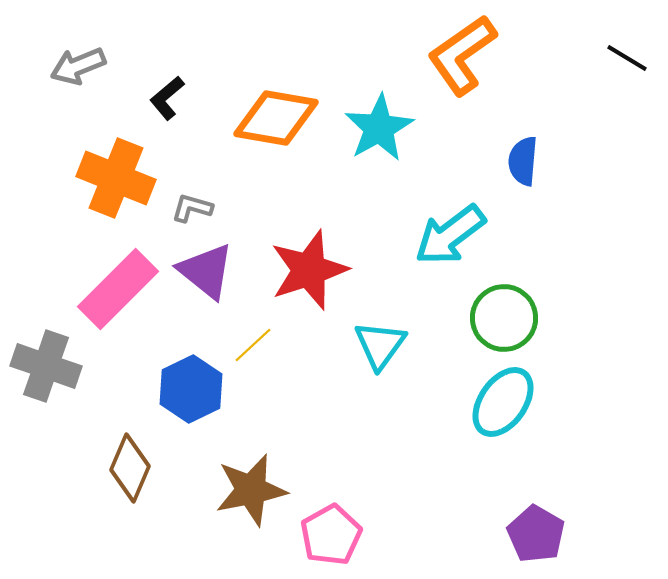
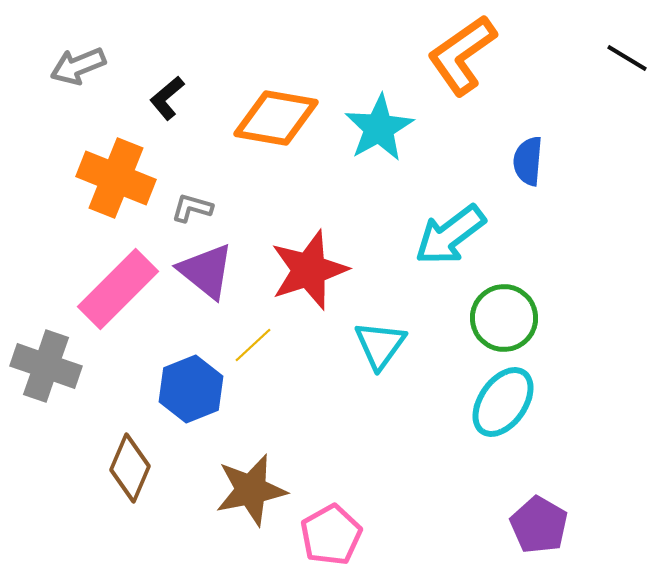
blue semicircle: moved 5 px right
blue hexagon: rotated 4 degrees clockwise
purple pentagon: moved 3 px right, 9 px up
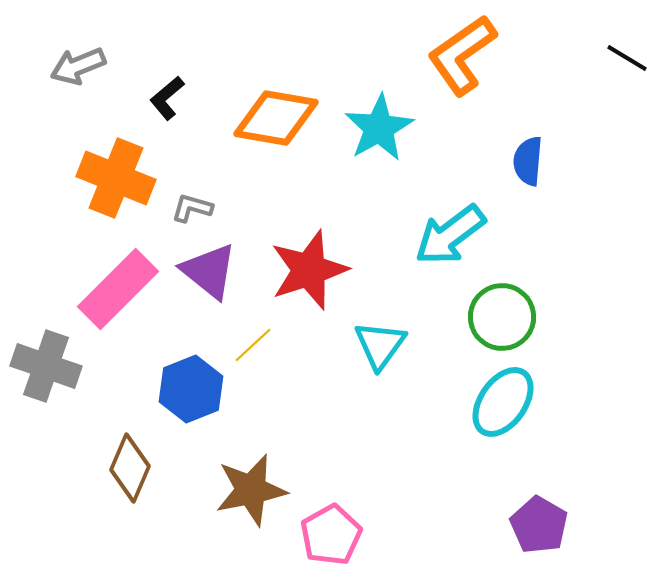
purple triangle: moved 3 px right
green circle: moved 2 px left, 1 px up
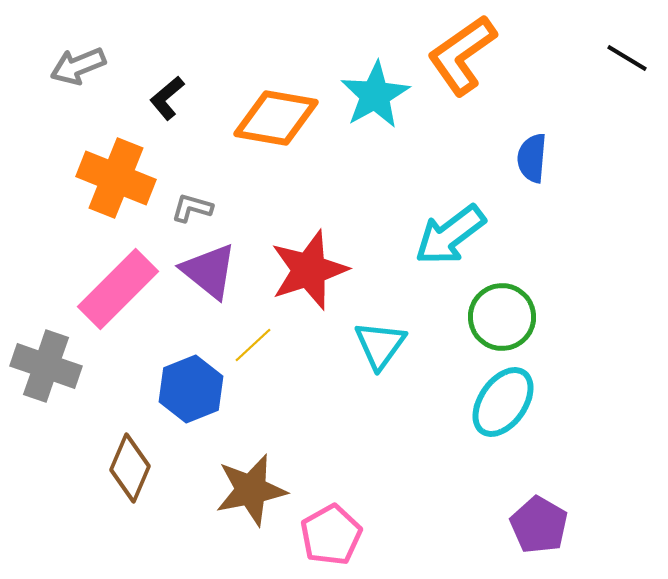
cyan star: moved 4 px left, 33 px up
blue semicircle: moved 4 px right, 3 px up
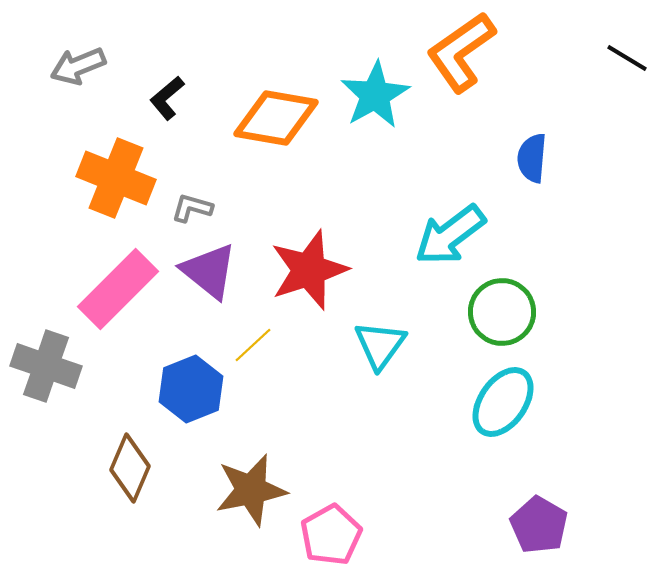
orange L-shape: moved 1 px left, 3 px up
green circle: moved 5 px up
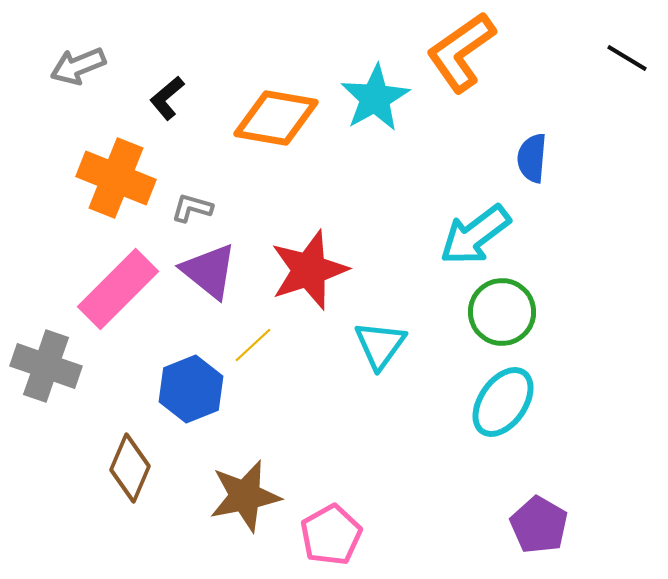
cyan star: moved 3 px down
cyan arrow: moved 25 px right
brown star: moved 6 px left, 6 px down
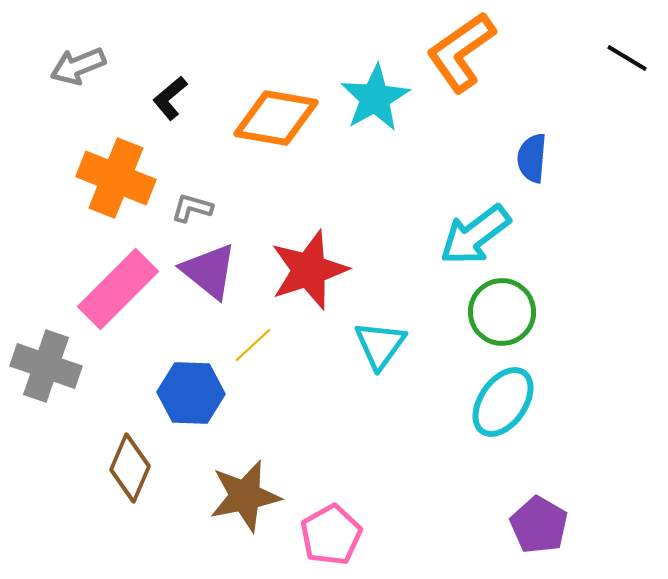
black L-shape: moved 3 px right
blue hexagon: moved 4 px down; rotated 24 degrees clockwise
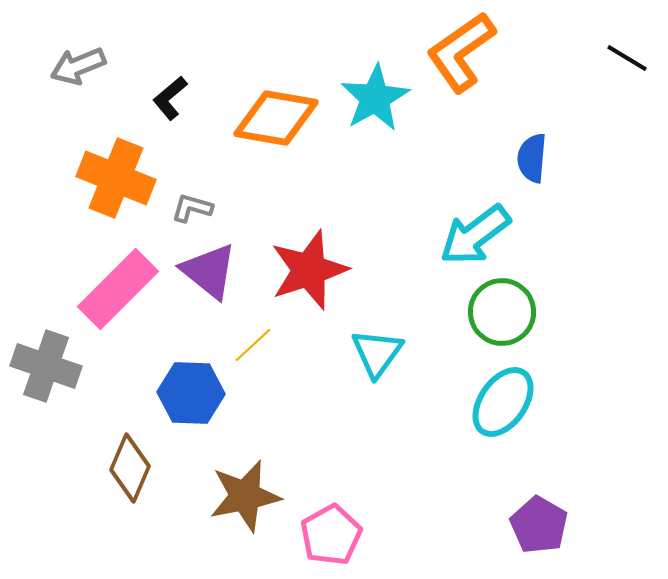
cyan triangle: moved 3 px left, 8 px down
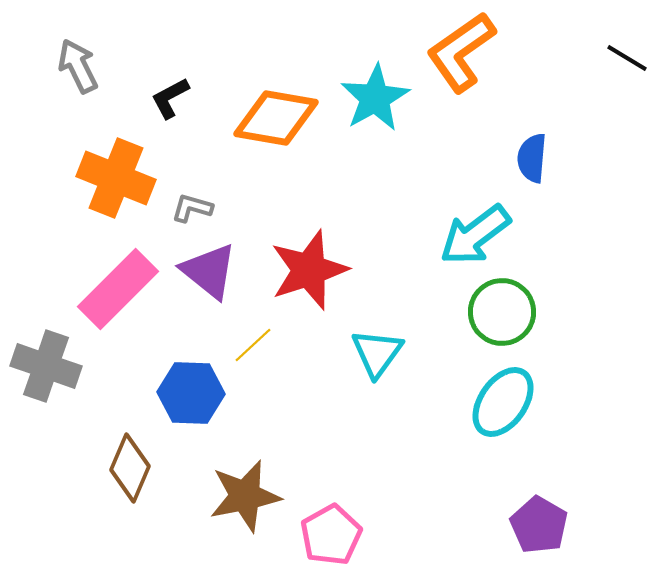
gray arrow: rotated 86 degrees clockwise
black L-shape: rotated 12 degrees clockwise
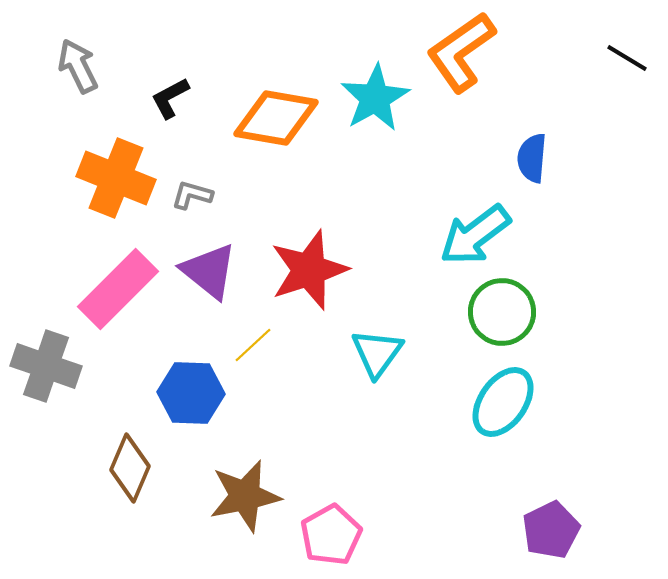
gray L-shape: moved 13 px up
purple pentagon: moved 12 px right, 5 px down; rotated 16 degrees clockwise
